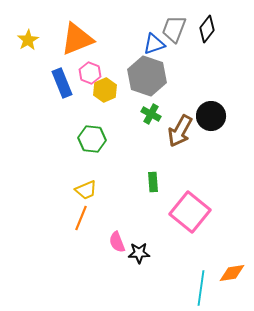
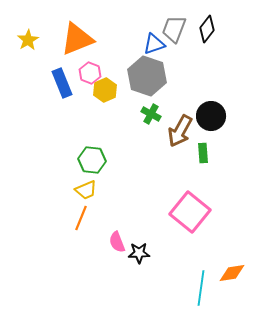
green hexagon: moved 21 px down
green rectangle: moved 50 px right, 29 px up
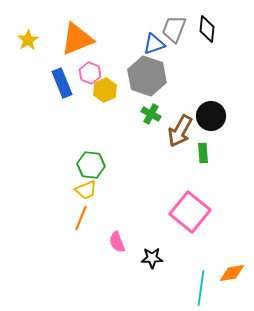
black diamond: rotated 32 degrees counterclockwise
green hexagon: moved 1 px left, 5 px down
black star: moved 13 px right, 5 px down
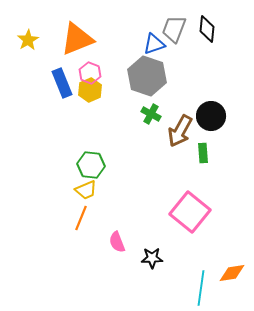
yellow hexagon: moved 15 px left
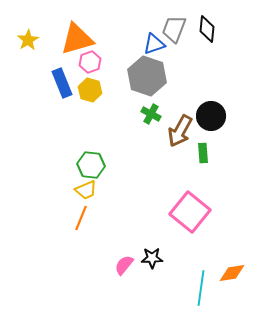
orange triangle: rotated 6 degrees clockwise
pink hexagon: moved 11 px up; rotated 20 degrees clockwise
yellow hexagon: rotated 20 degrees counterclockwise
pink semicircle: moved 7 px right, 23 px down; rotated 60 degrees clockwise
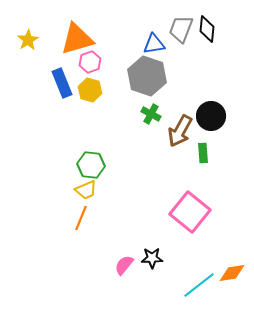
gray trapezoid: moved 7 px right
blue triangle: rotated 10 degrees clockwise
cyan line: moved 2 px left, 3 px up; rotated 44 degrees clockwise
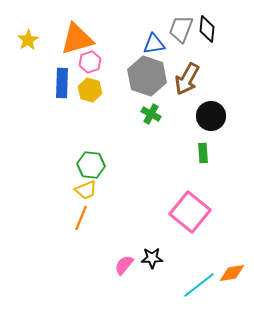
blue rectangle: rotated 24 degrees clockwise
brown arrow: moved 7 px right, 52 px up
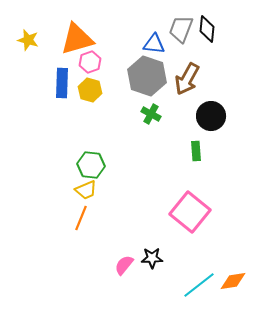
yellow star: rotated 25 degrees counterclockwise
blue triangle: rotated 15 degrees clockwise
green rectangle: moved 7 px left, 2 px up
orange diamond: moved 1 px right, 8 px down
